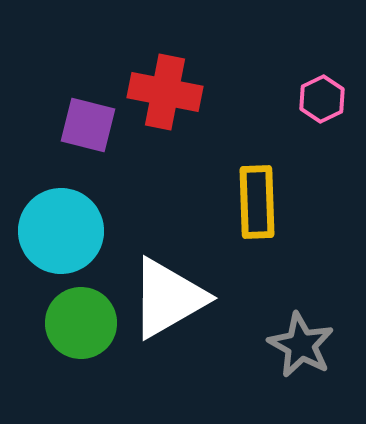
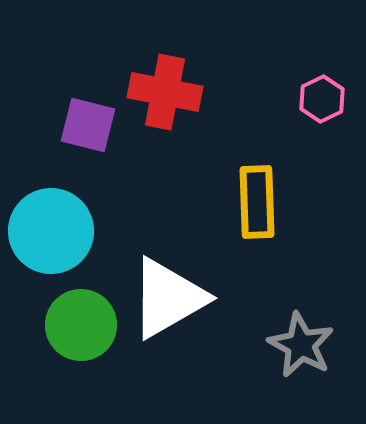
cyan circle: moved 10 px left
green circle: moved 2 px down
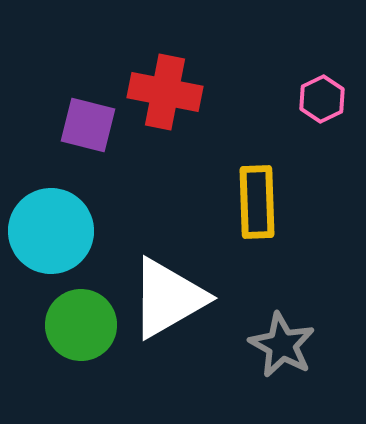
gray star: moved 19 px left
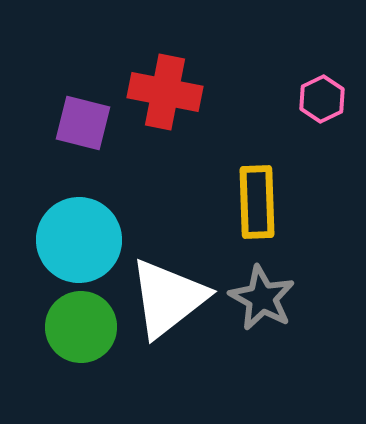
purple square: moved 5 px left, 2 px up
cyan circle: moved 28 px right, 9 px down
white triangle: rotated 8 degrees counterclockwise
green circle: moved 2 px down
gray star: moved 20 px left, 47 px up
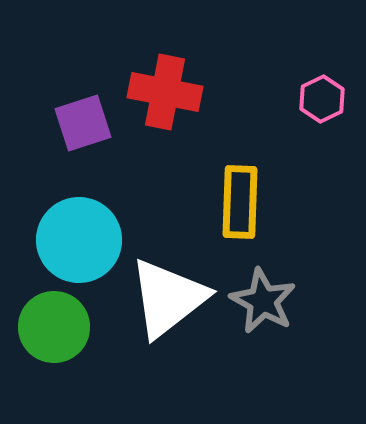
purple square: rotated 32 degrees counterclockwise
yellow rectangle: moved 17 px left; rotated 4 degrees clockwise
gray star: moved 1 px right, 3 px down
green circle: moved 27 px left
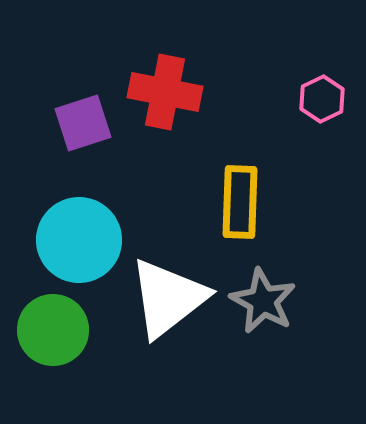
green circle: moved 1 px left, 3 px down
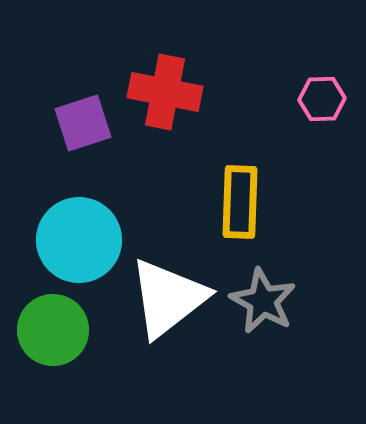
pink hexagon: rotated 24 degrees clockwise
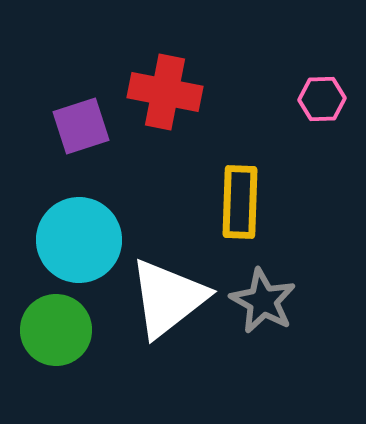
purple square: moved 2 px left, 3 px down
green circle: moved 3 px right
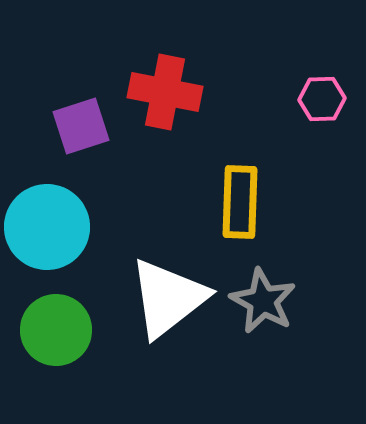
cyan circle: moved 32 px left, 13 px up
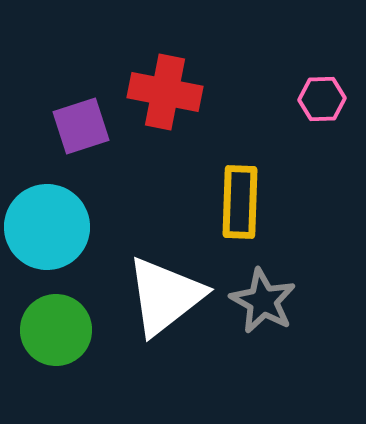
white triangle: moved 3 px left, 2 px up
